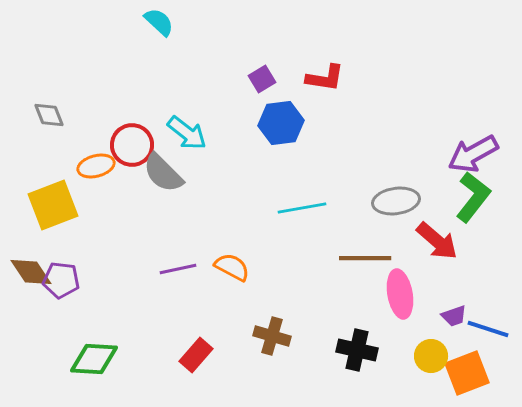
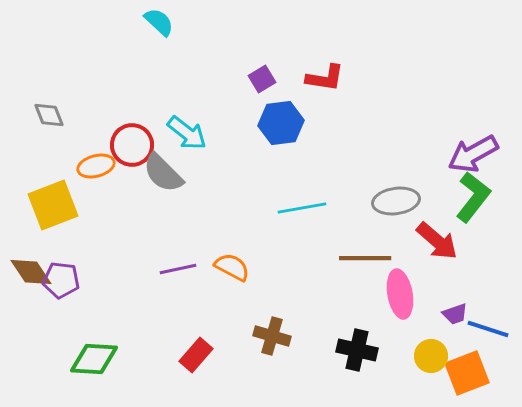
purple trapezoid: moved 1 px right, 2 px up
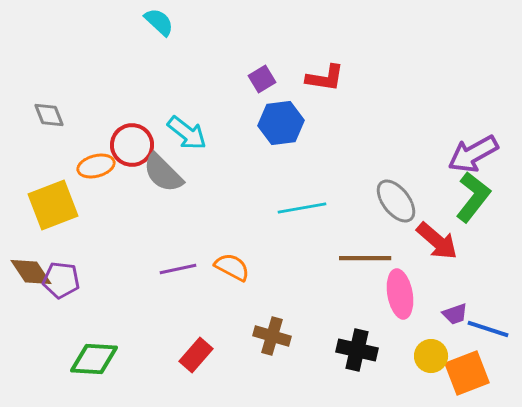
gray ellipse: rotated 60 degrees clockwise
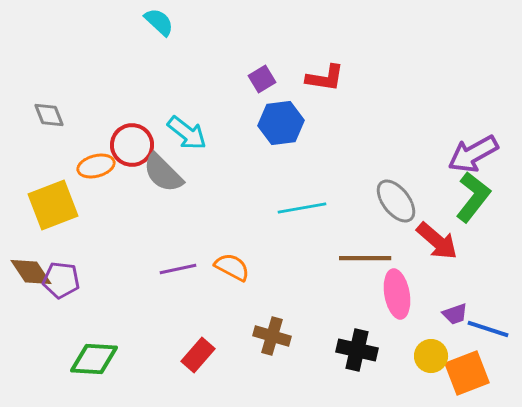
pink ellipse: moved 3 px left
red rectangle: moved 2 px right
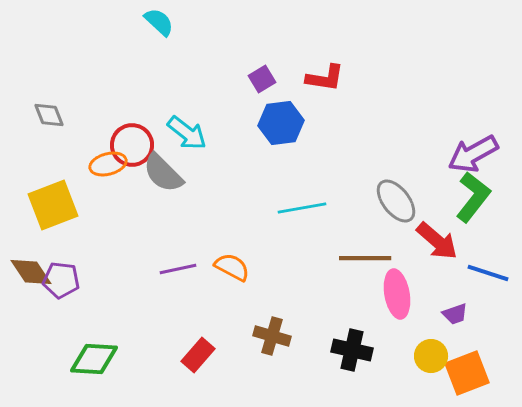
orange ellipse: moved 12 px right, 2 px up
blue line: moved 56 px up
black cross: moved 5 px left
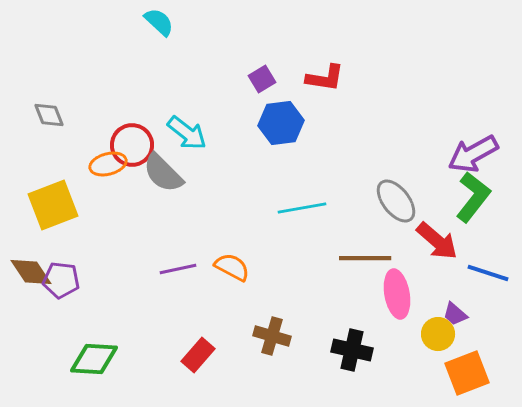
purple trapezoid: rotated 60 degrees clockwise
yellow circle: moved 7 px right, 22 px up
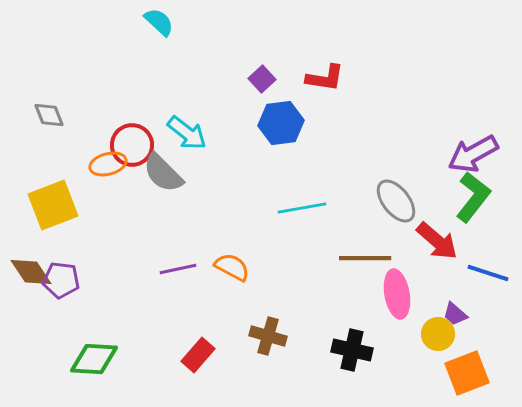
purple square: rotated 12 degrees counterclockwise
brown cross: moved 4 px left
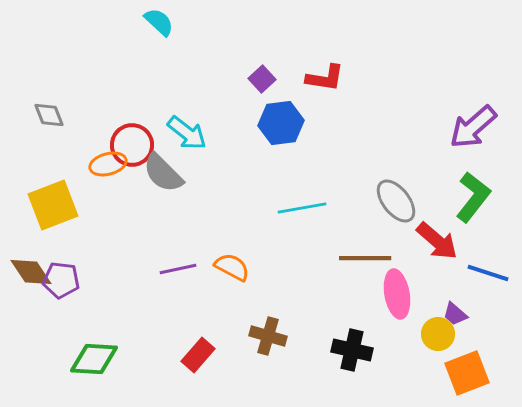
purple arrow: moved 27 px up; rotated 12 degrees counterclockwise
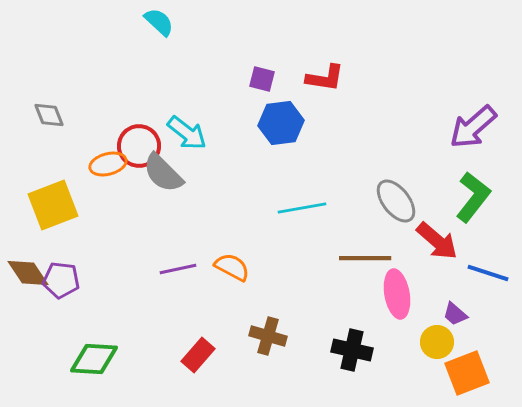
purple square: rotated 32 degrees counterclockwise
red circle: moved 7 px right, 1 px down
brown diamond: moved 3 px left, 1 px down
yellow circle: moved 1 px left, 8 px down
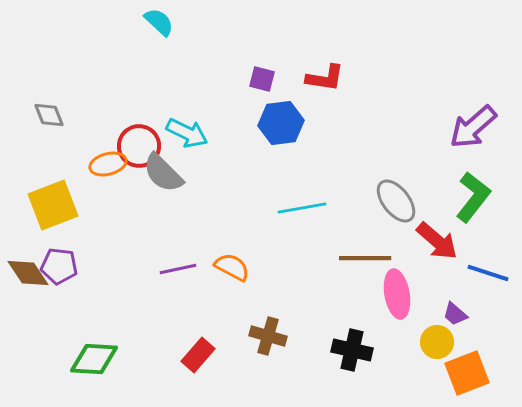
cyan arrow: rotated 12 degrees counterclockwise
purple pentagon: moved 2 px left, 14 px up
